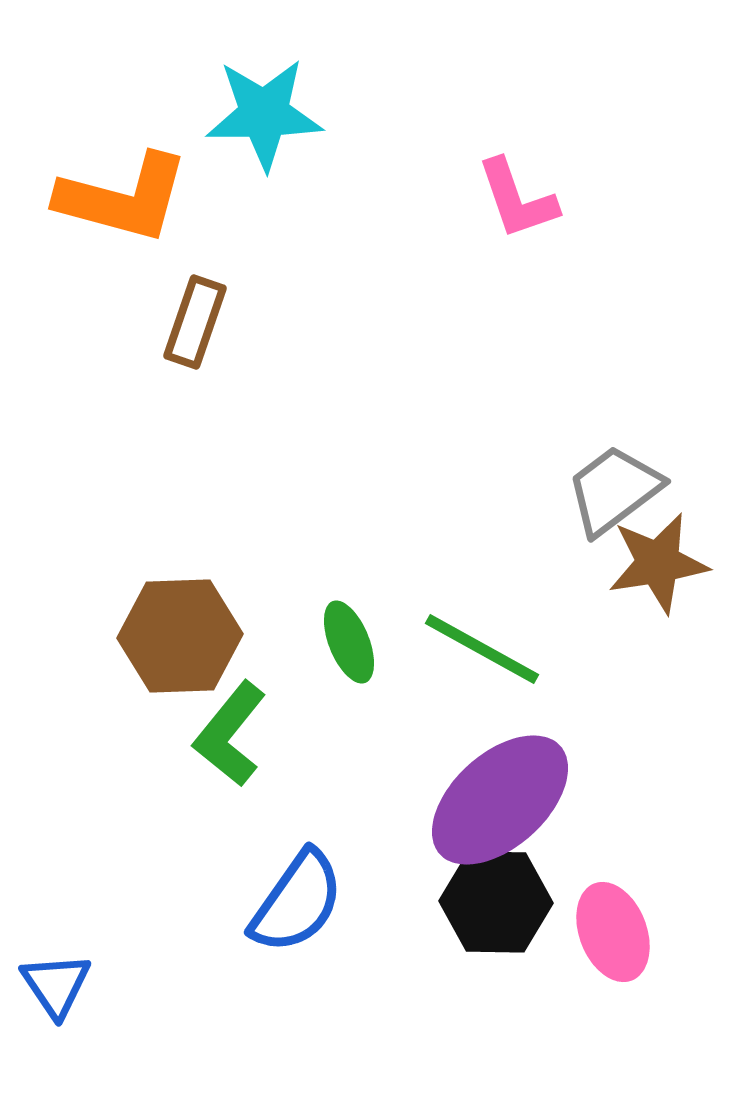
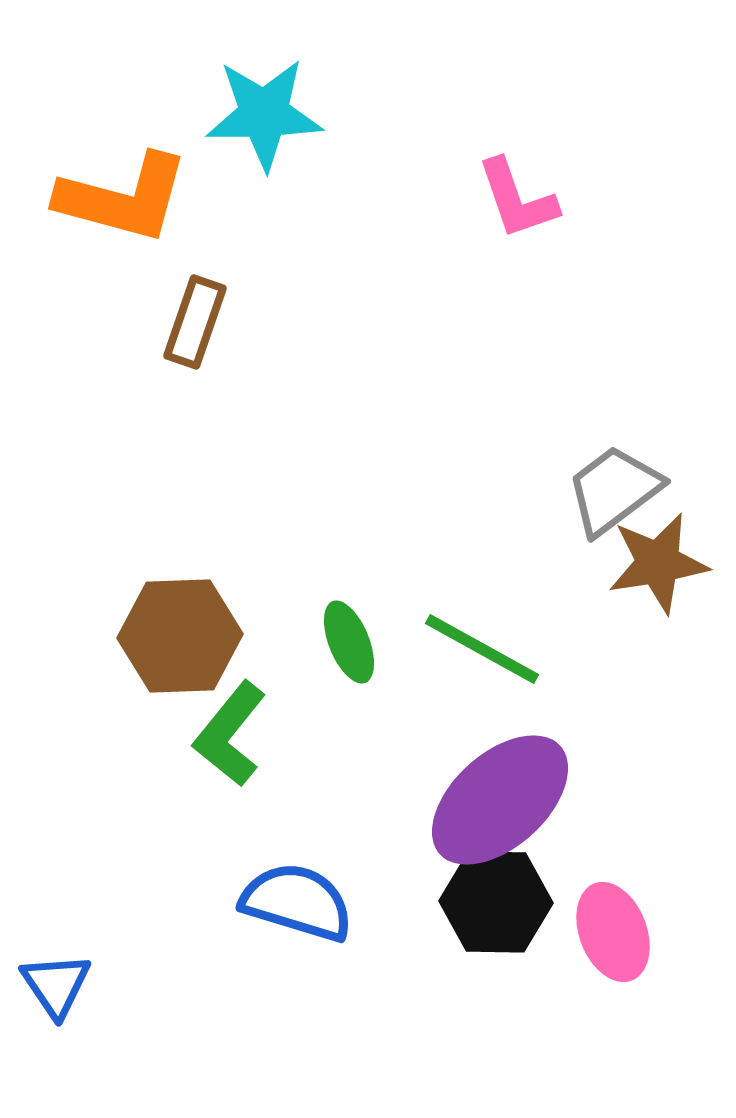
blue semicircle: rotated 108 degrees counterclockwise
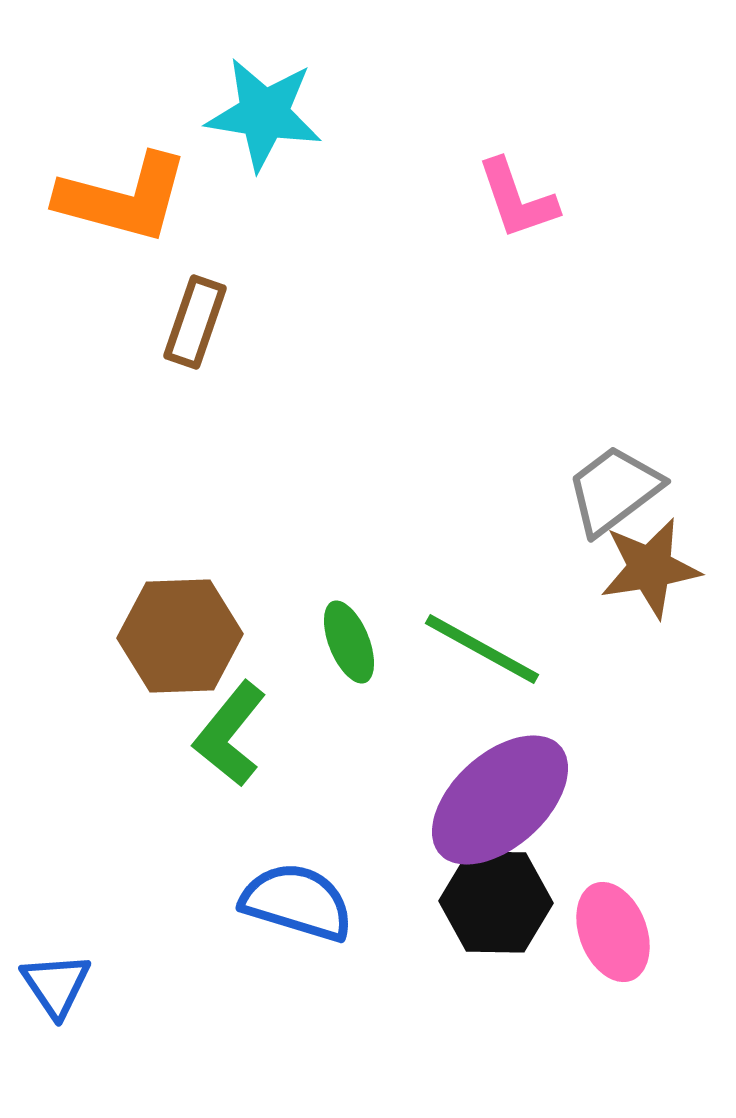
cyan star: rotated 10 degrees clockwise
brown star: moved 8 px left, 5 px down
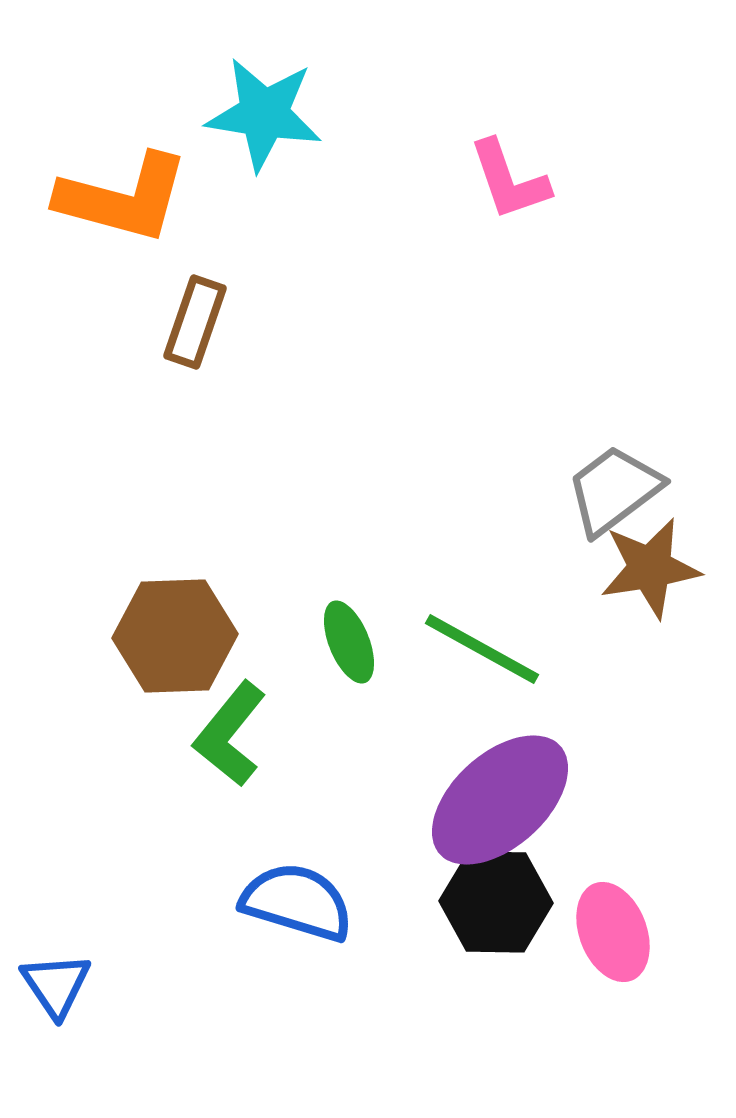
pink L-shape: moved 8 px left, 19 px up
brown hexagon: moved 5 px left
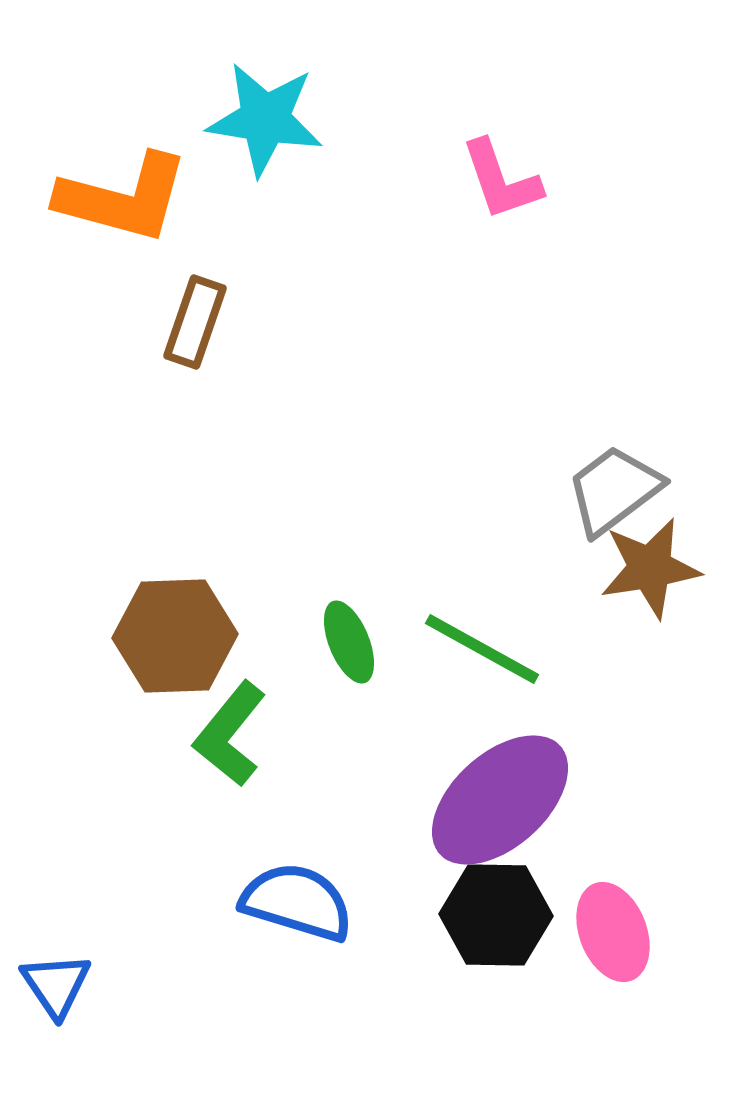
cyan star: moved 1 px right, 5 px down
pink L-shape: moved 8 px left
black hexagon: moved 13 px down
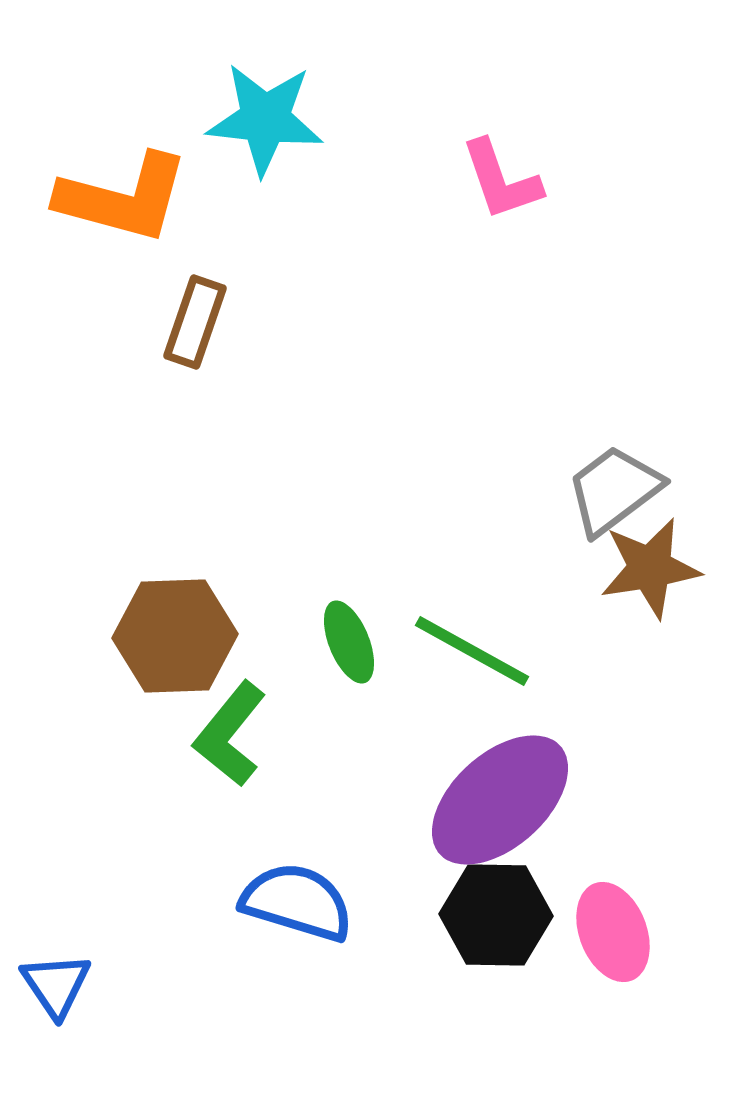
cyan star: rotated 3 degrees counterclockwise
green line: moved 10 px left, 2 px down
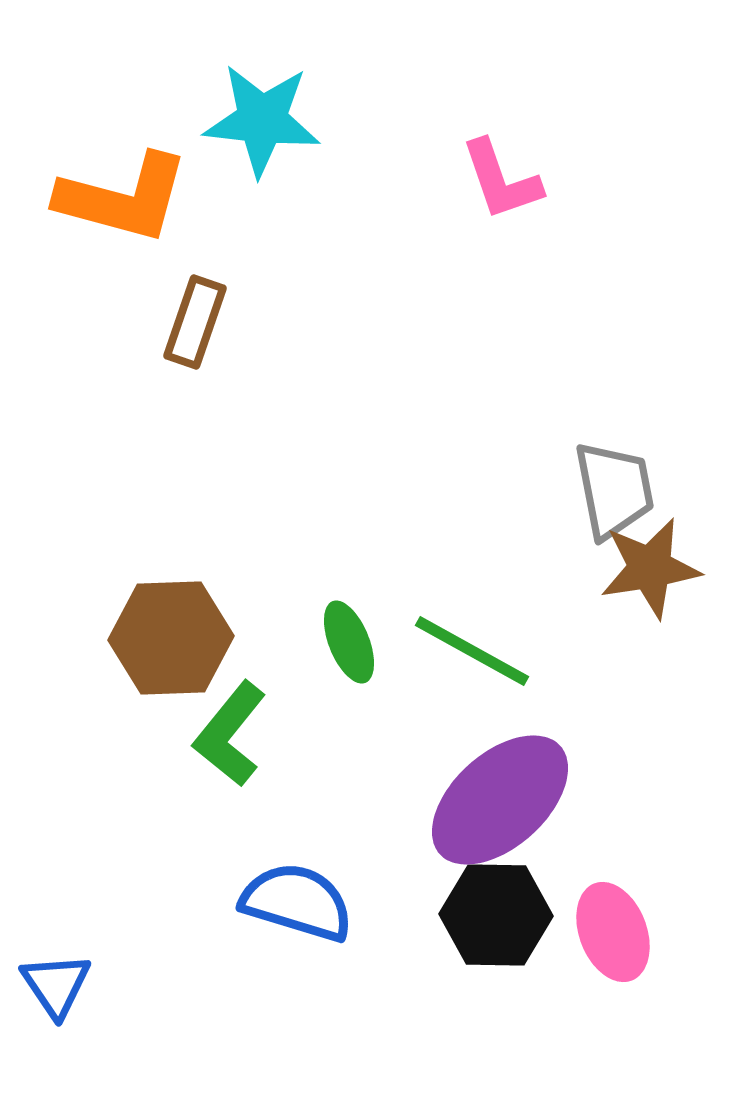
cyan star: moved 3 px left, 1 px down
gray trapezoid: rotated 116 degrees clockwise
brown hexagon: moved 4 px left, 2 px down
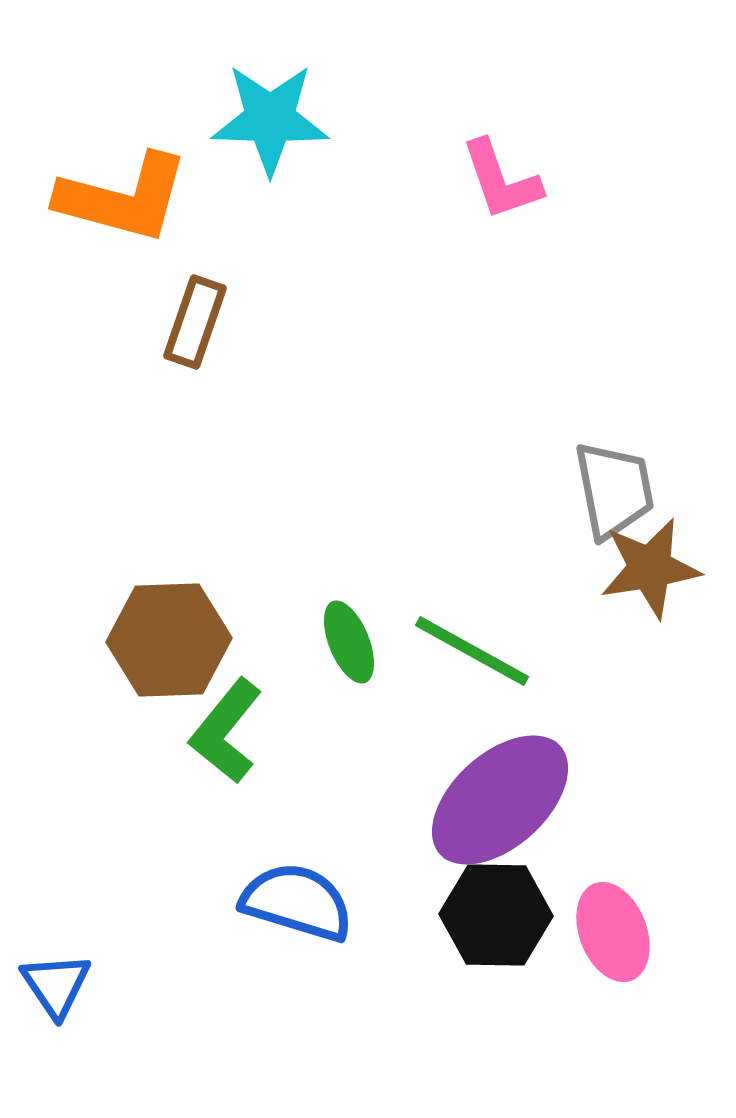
cyan star: moved 8 px right, 1 px up; rotated 4 degrees counterclockwise
brown hexagon: moved 2 px left, 2 px down
green L-shape: moved 4 px left, 3 px up
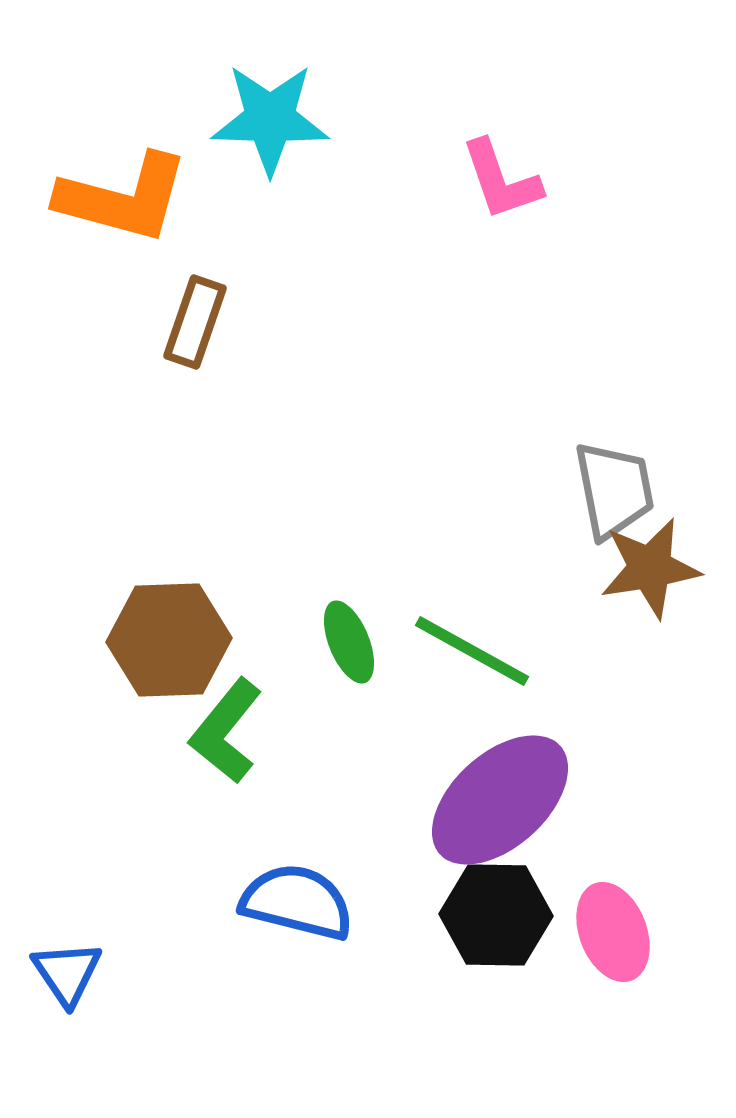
blue semicircle: rotated 3 degrees counterclockwise
blue triangle: moved 11 px right, 12 px up
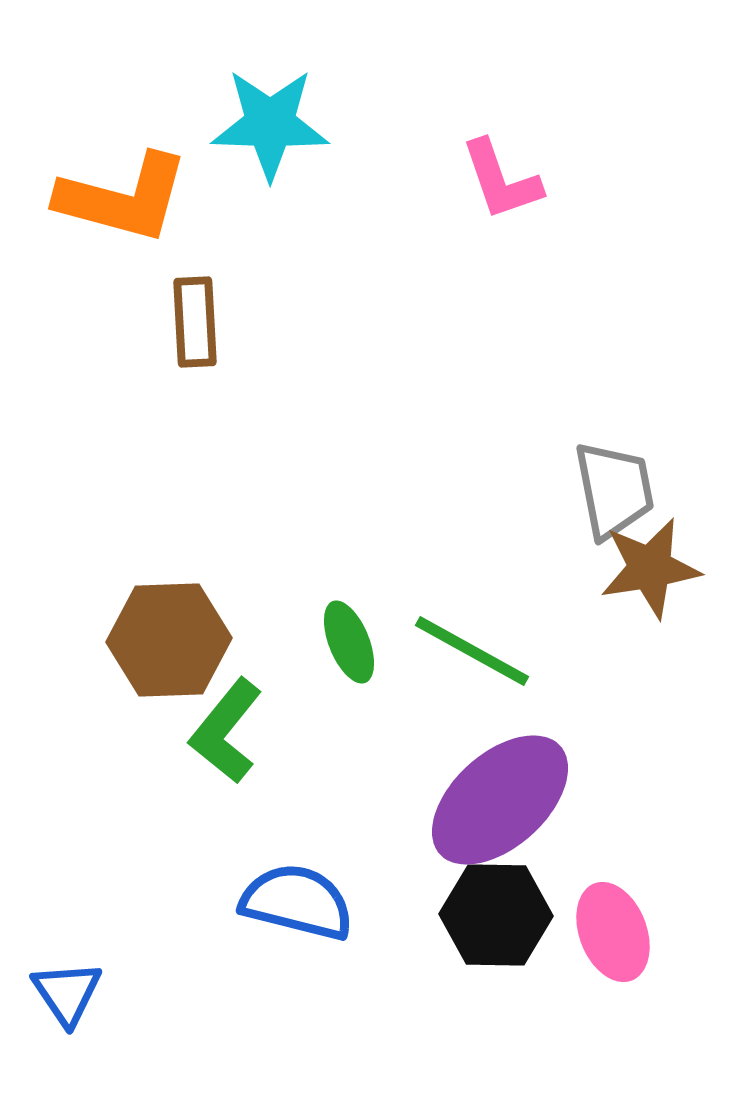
cyan star: moved 5 px down
brown rectangle: rotated 22 degrees counterclockwise
blue triangle: moved 20 px down
